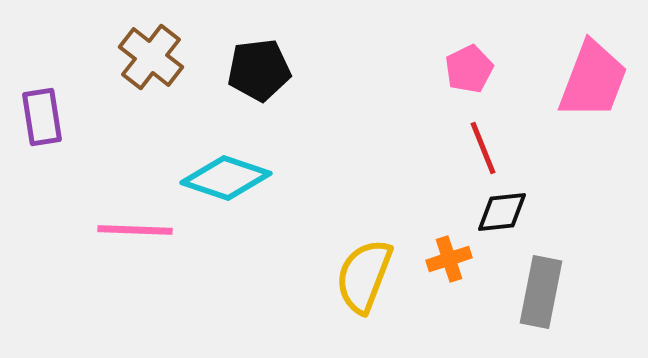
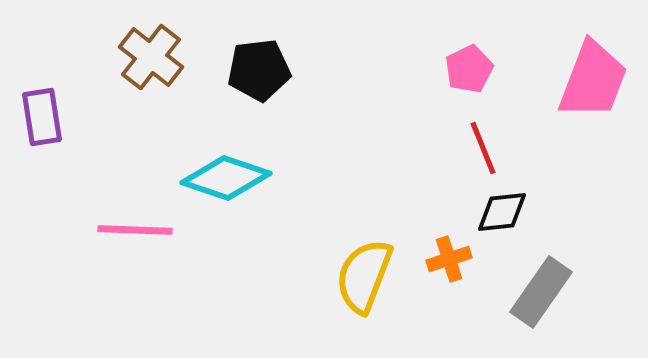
gray rectangle: rotated 24 degrees clockwise
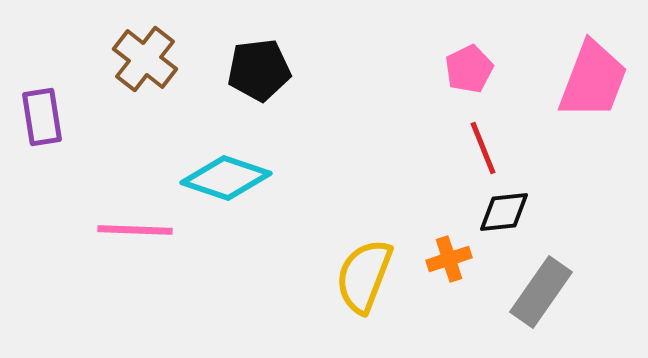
brown cross: moved 6 px left, 2 px down
black diamond: moved 2 px right
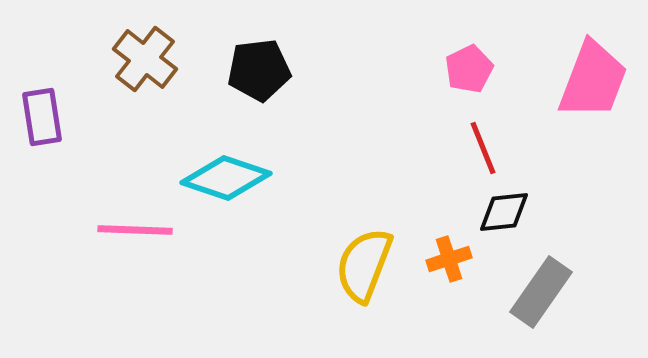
yellow semicircle: moved 11 px up
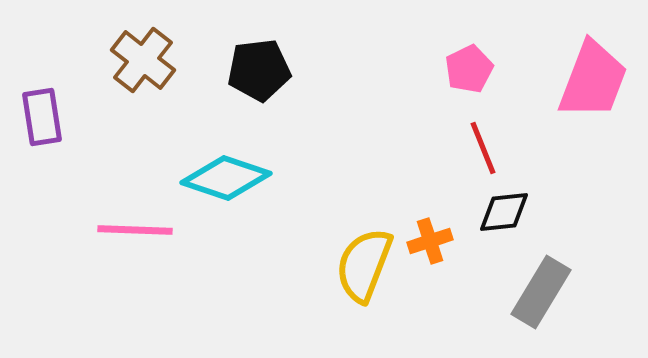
brown cross: moved 2 px left, 1 px down
orange cross: moved 19 px left, 18 px up
gray rectangle: rotated 4 degrees counterclockwise
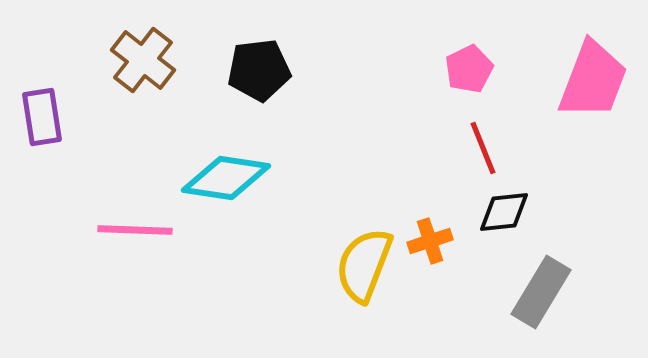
cyan diamond: rotated 10 degrees counterclockwise
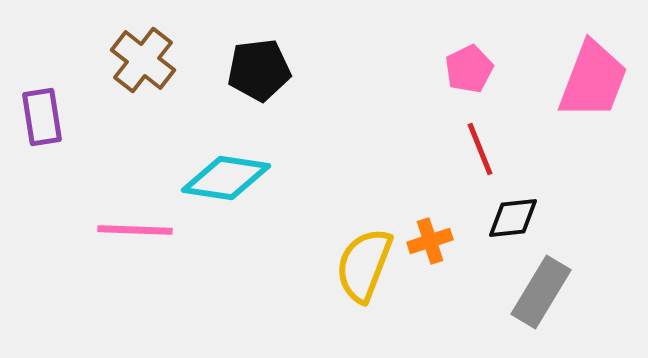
red line: moved 3 px left, 1 px down
black diamond: moved 9 px right, 6 px down
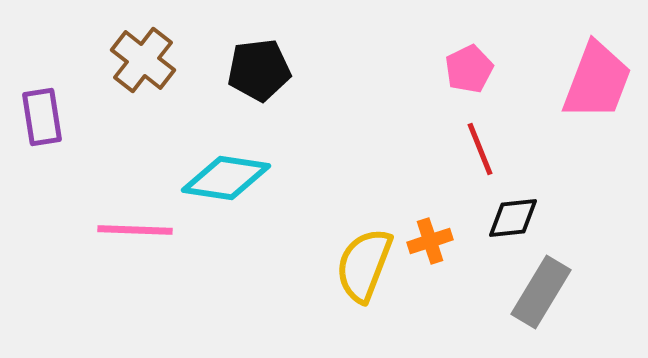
pink trapezoid: moved 4 px right, 1 px down
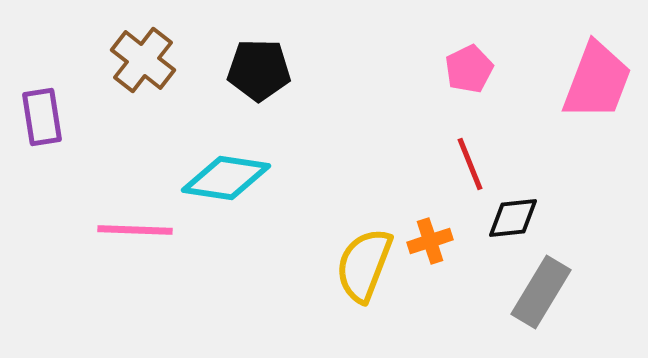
black pentagon: rotated 8 degrees clockwise
red line: moved 10 px left, 15 px down
